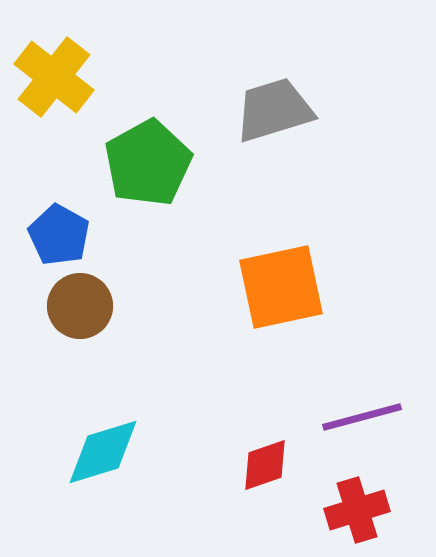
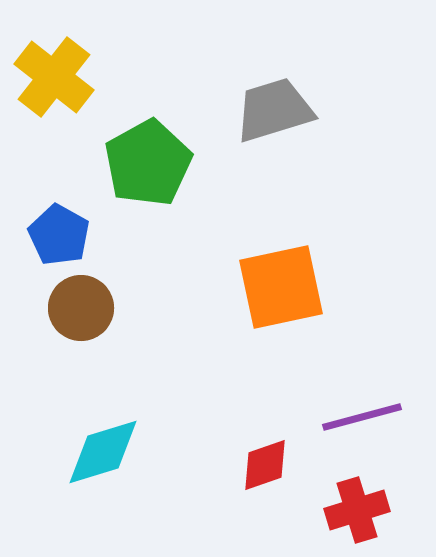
brown circle: moved 1 px right, 2 px down
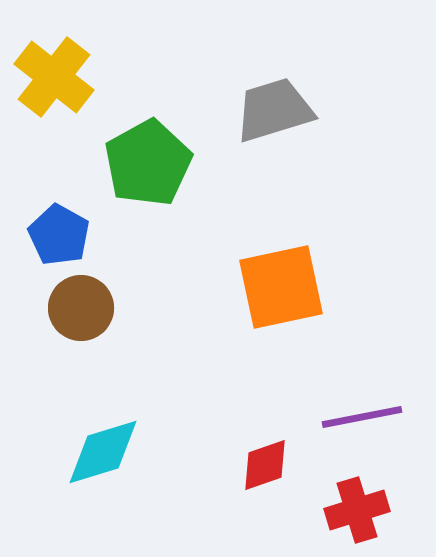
purple line: rotated 4 degrees clockwise
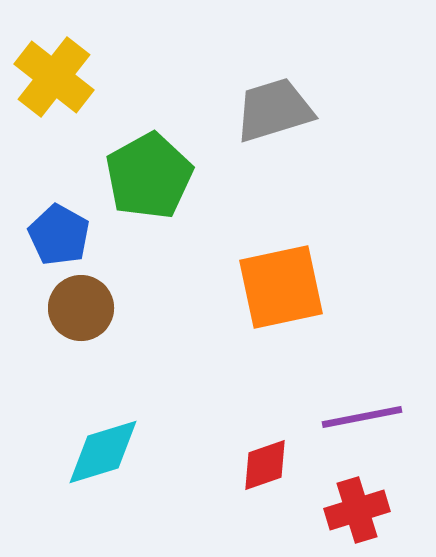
green pentagon: moved 1 px right, 13 px down
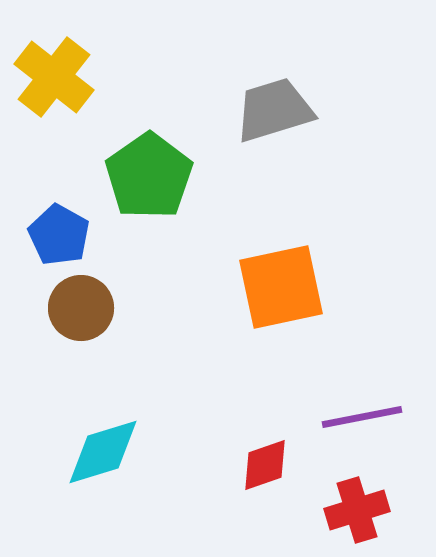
green pentagon: rotated 6 degrees counterclockwise
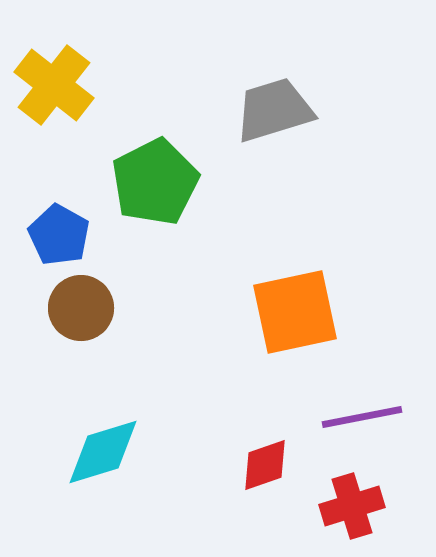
yellow cross: moved 8 px down
green pentagon: moved 6 px right, 6 px down; rotated 8 degrees clockwise
orange square: moved 14 px right, 25 px down
red cross: moved 5 px left, 4 px up
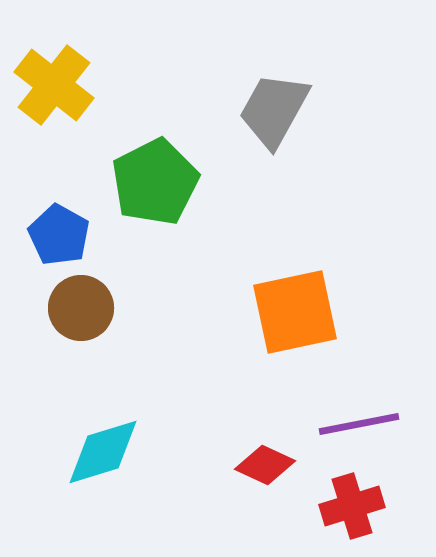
gray trapezoid: rotated 44 degrees counterclockwise
purple line: moved 3 px left, 7 px down
red diamond: rotated 44 degrees clockwise
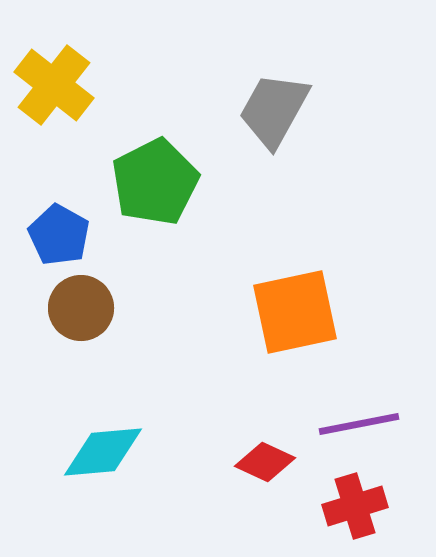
cyan diamond: rotated 12 degrees clockwise
red diamond: moved 3 px up
red cross: moved 3 px right
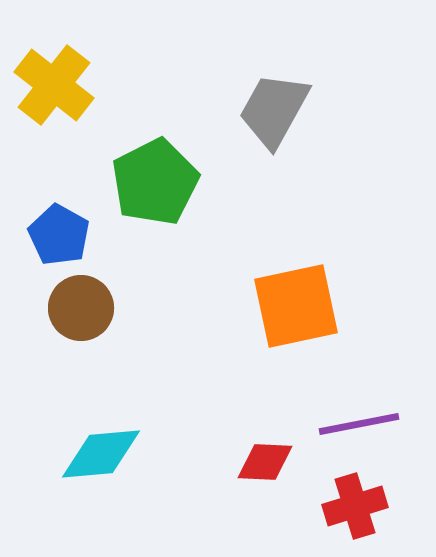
orange square: moved 1 px right, 6 px up
cyan diamond: moved 2 px left, 2 px down
red diamond: rotated 22 degrees counterclockwise
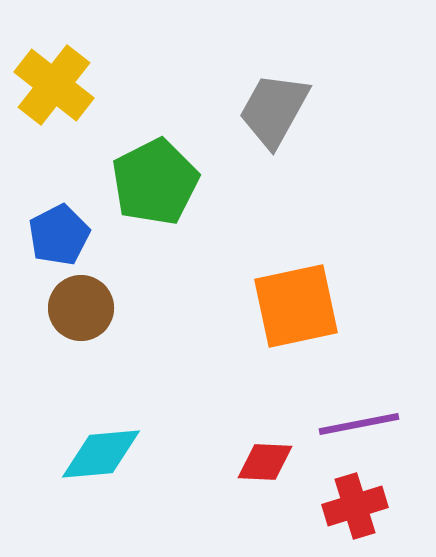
blue pentagon: rotated 16 degrees clockwise
